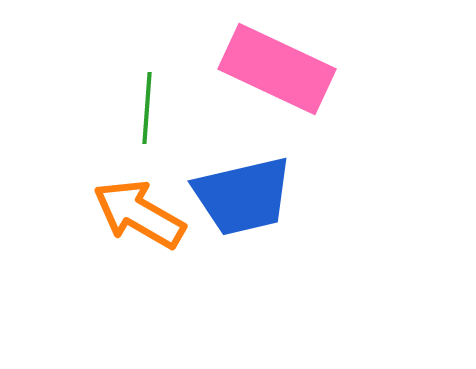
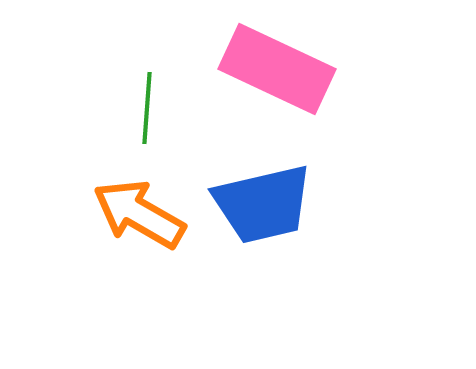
blue trapezoid: moved 20 px right, 8 px down
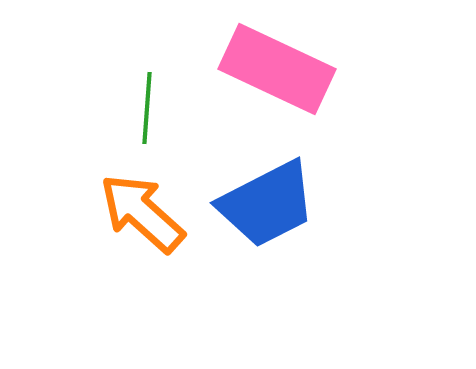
blue trapezoid: moved 4 px right; rotated 14 degrees counterclockwise
orange arrow: moved 3 px right, 1 px up; rotated 12 degrees clockwise
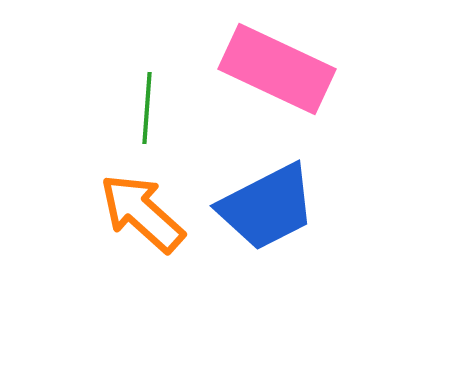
blue trapezoid: moved 3 px down
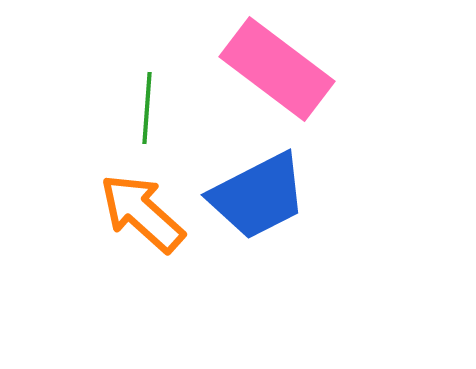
pink rectangle: rotated 12 degrees clockwise
blue trapezoid: moved 9 px left, 11 px up
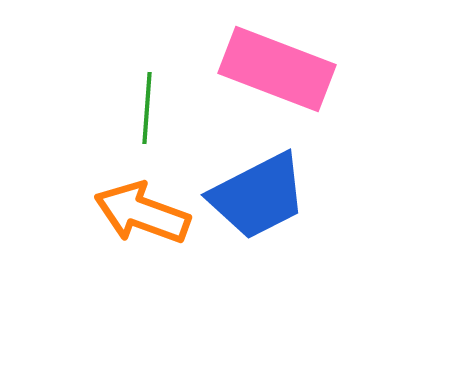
pink rectangle: rotated 16 degrees counterclockwise
orange arrow: rotated 22 degrees counterclockwise
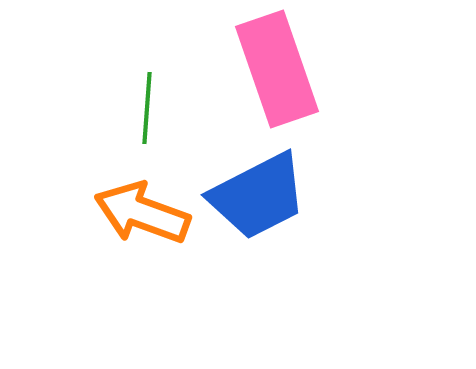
pink rectangle: rotated 50 degrees clockwise
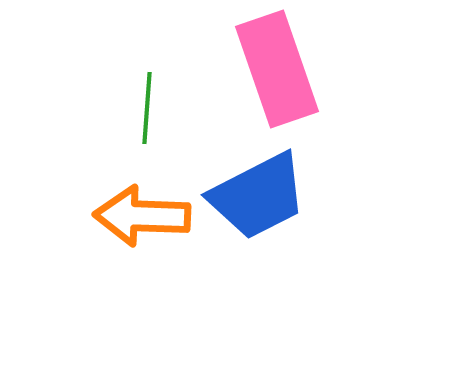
orange arrow: moved 3 px down; rotated 18 degrees counterclockwise
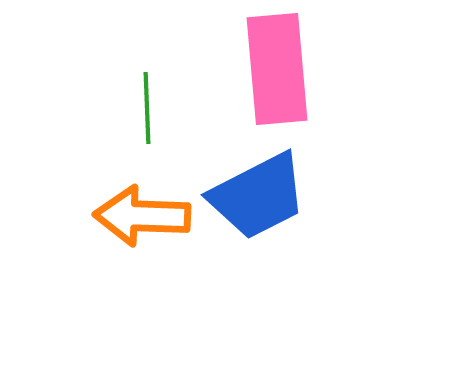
pink rectangle: rotated 14 degrees clockwise
green line: rotated 6 degrees counterclockwise
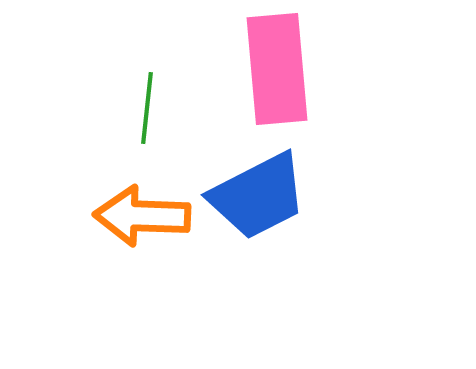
green line: rotated 8 degrees clockwise
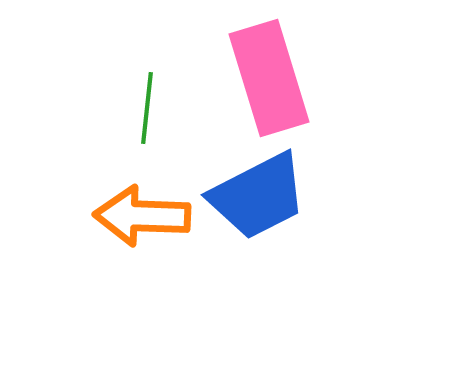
pink rectangle: moved 8 px left, 9 px down; rotated 12 degrees counterclockwise
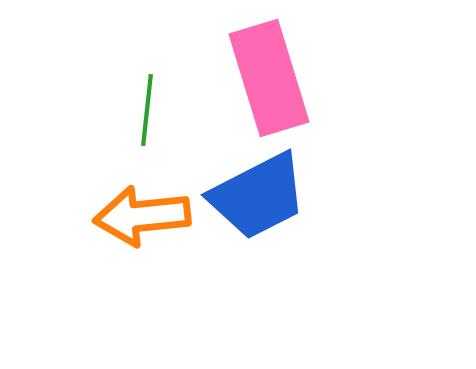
green line: moved 2 px down
orange arrow: rotated 8 degrees counterclockwise
